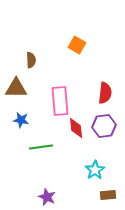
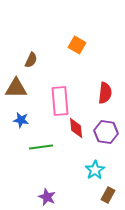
brown semicircle: rotated 28 degrees clockwise
purple hexagon: moved 2 px right, 6 px down; rotated 15 degrees clockwise
brown rectangle: rotated 56 degrees counterclockwise
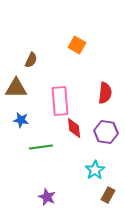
red diamond: moved 2 px left
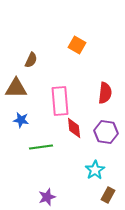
purple star: rotated 30 degrees clockwise
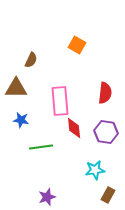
cyan star: rotated 24 degrees clockwise
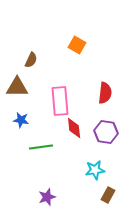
brown triangle: moved 1 px right, 1 px up
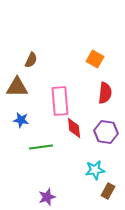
orange square: moved 18 px right, 14 px down
brown rectangle: moved 4 px up
